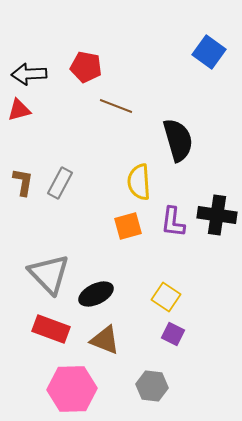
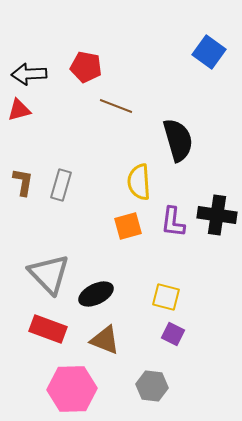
gray rectangle: moved 1 px right, 2 px down; rotated 12 degrees counterclockwise
yellow square: rotated 20 degrees counterclockwise
red rectangle: moved 3 px left
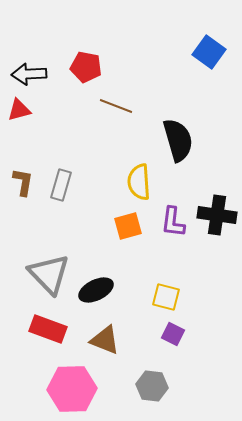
black ellipse: moved 4 px up
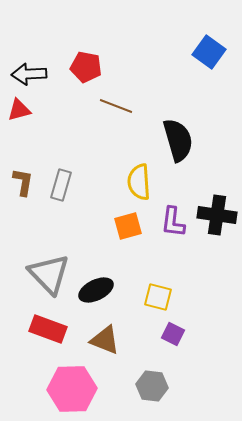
yellow square: moved 8 px left
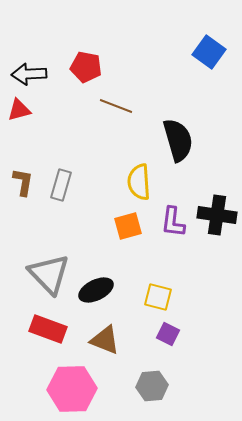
purple square: moved 5 px left
gray hexagon: rotated 12 degrees counterclockwise
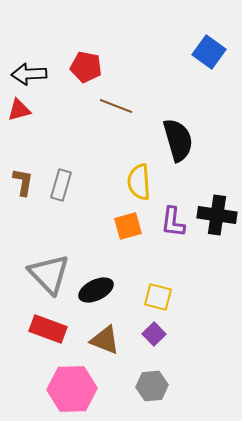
purple square: moved 14 px left; rotated 20 degrees clockwise
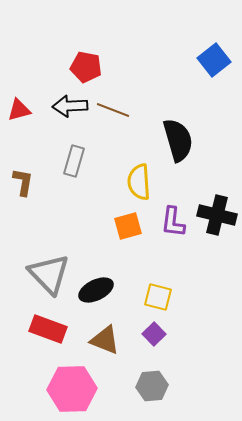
blue square: moved 5 px right, 8 px down; rotated 16 degrees clockwise
black arrow: moved 41 px right, 32 px down
brown line: moved 3 px left, 4 px down
gray rectangle: moved 13 px right, 24 px up
black cross: rotated 6 degrees clockwise
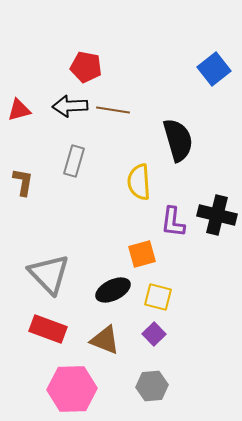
blue square: moved 9 px down
brown line: rotated 12 degrees counterclockwise
orange square: moved 14 px right, 28 px down
black ellipse: moved 17 px right
